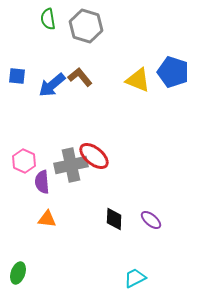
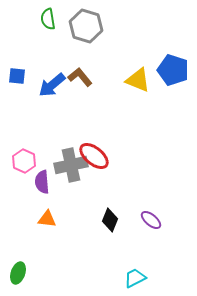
blue pentagon: moved 2 px up
black diamond: moved 4 px left, 1 px down; rotated 20 degrees clockwise
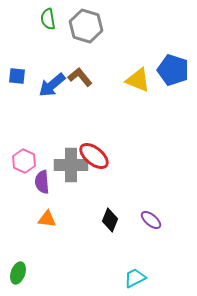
gray cross: rotated 12 degrees clockwise
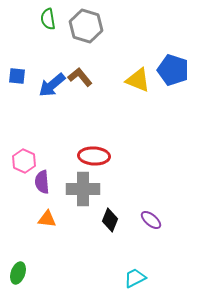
red ellipse: rotated 36 degrees counterclockwise
gray cross: moved 12 px right, 24 px down
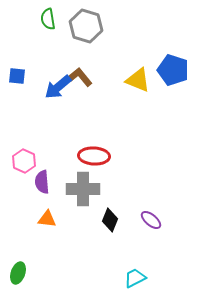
blue arrow: moved 6 px right, 2 px down
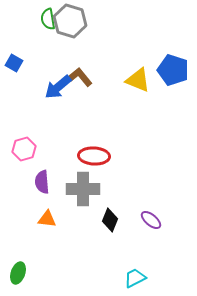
gray hexagon: moved 16 px left, 5 px up
blue square: moved 3 px left, 13 px up; rotated 24 degrees clockwise
pink hexagon: moved 12 px up; rotated 20 degrees clockwise
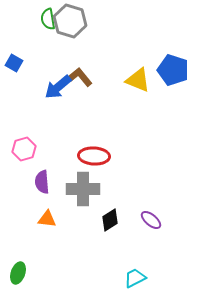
black diamond: rotated 35 degrees clockwise
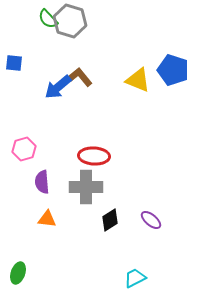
green semicircle: rotated 35 degrees counterclockwise
blue square: rotated 24 degrees counterclockwise
gray cross: moved 3 px right, 2 px up
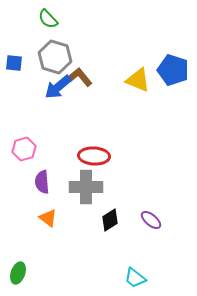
gray hexagon: moved 15 px left, 36 px down
orange triangle: moved 1 px right, 1 px up; rotated 30 degrees clockwise
cyan trapezoid: rotated 115 degrees counterclockwise
